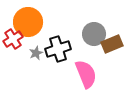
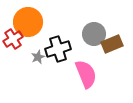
gray star: moved 2 px right, 4 px down
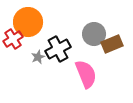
black cross: rotated 10 degrees counterclockwise
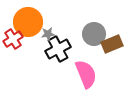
gray star: moved 10 px right, 23 px up; rotated 16 degrees clockwise
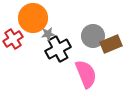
orange circle: moved 5 px right, 4 px up
gray circle: moved 1 px left, 2 px down
brown rectangle: moved 1 px left
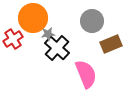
gray circle: moved 1 px left, 15 px up
black cross: moved 1 px left, 1 px up; rotated 20 degrees counterclockwise
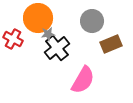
orange circle: moved 5 px right
red cross: rotated 30 degrees counterclockwise
black cross: rotated 10 degrees clockwise
pink semicircle: moved 3 px left, 6 px down; rotated 52 degrees clockwise
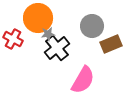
gray circle: moved 5 px down
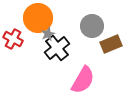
gray star: rotated 16 degrees counterclockwise
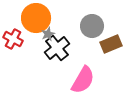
orange circle: moved 2 px left
